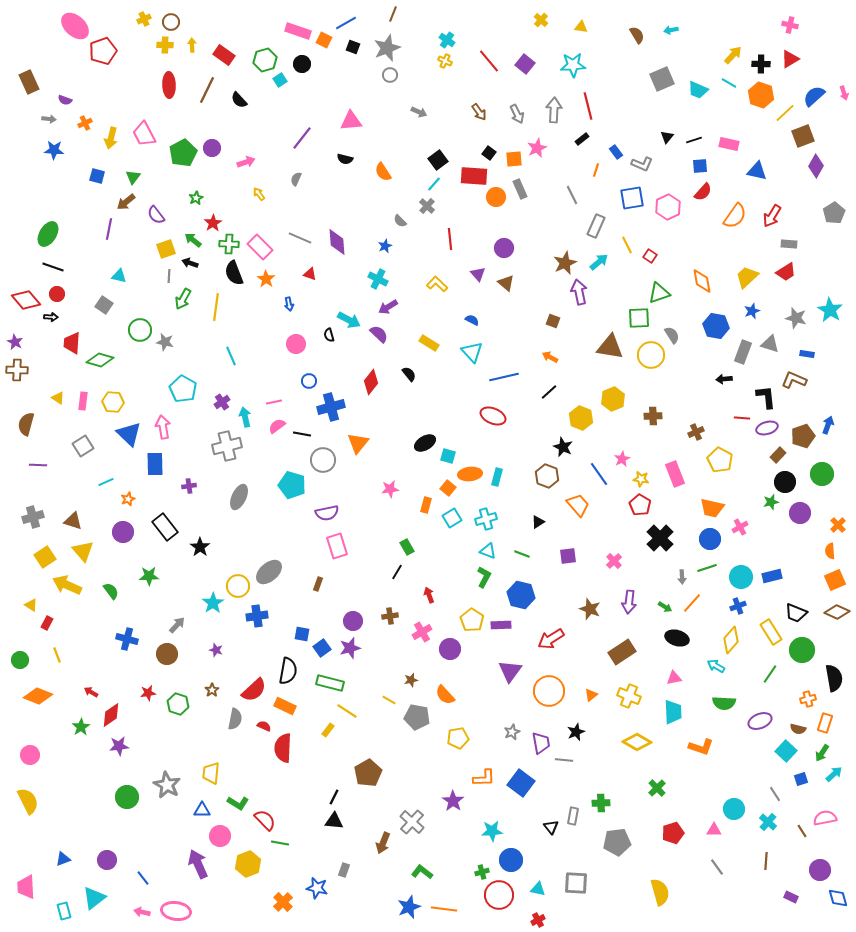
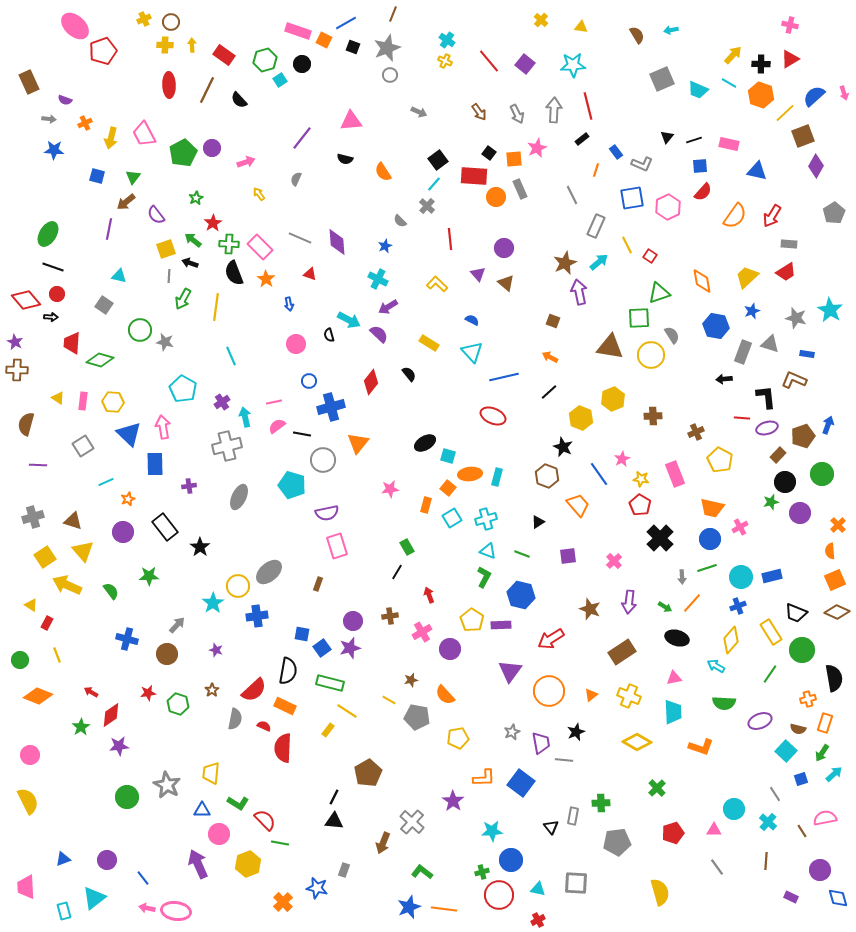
pink circle at (220, 836): moved 1 px left, 2 px up
pink arrow at (142, 912): moved 5 px right, 4 px up
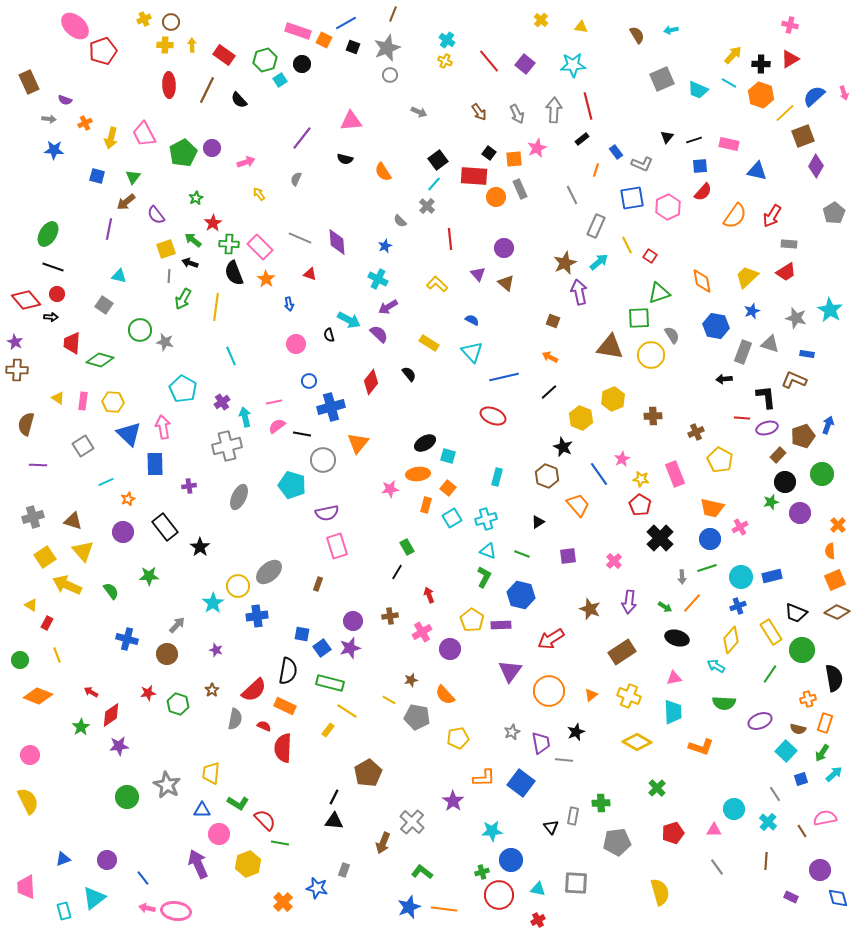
orange ellipse at (470, 474): moved 52 px left
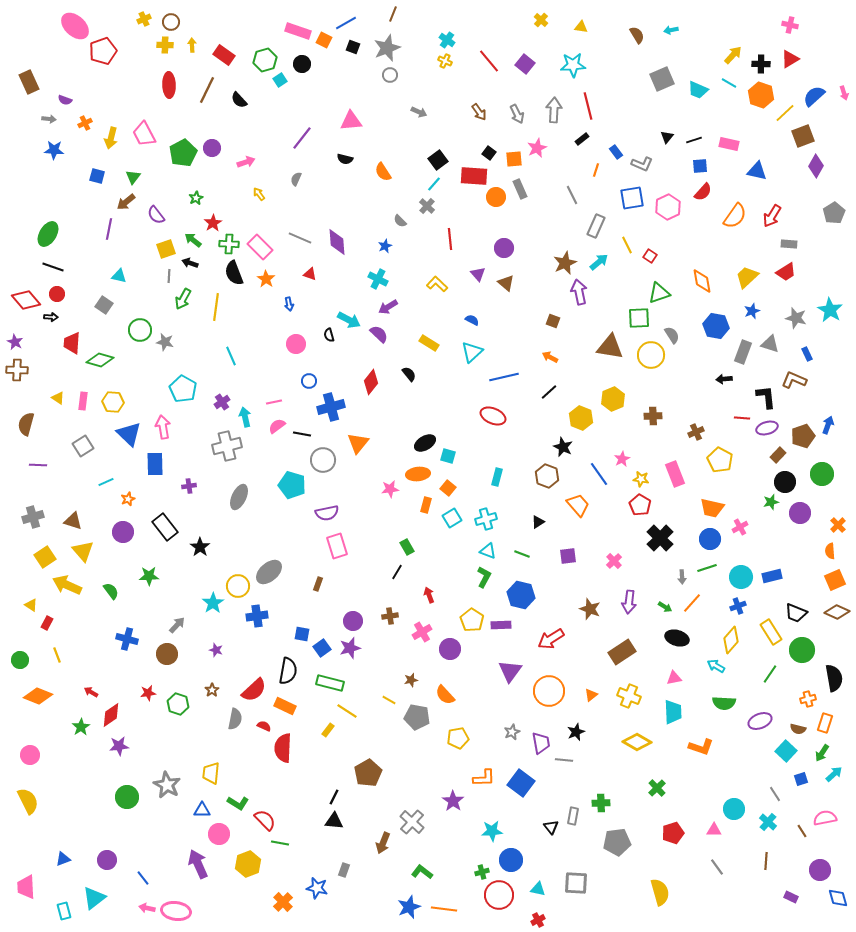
cyan triangle at (472, 352): rotated 30 degrees clockwise
blue rectangle at (807, 354): rotated 56 degrees clockwise
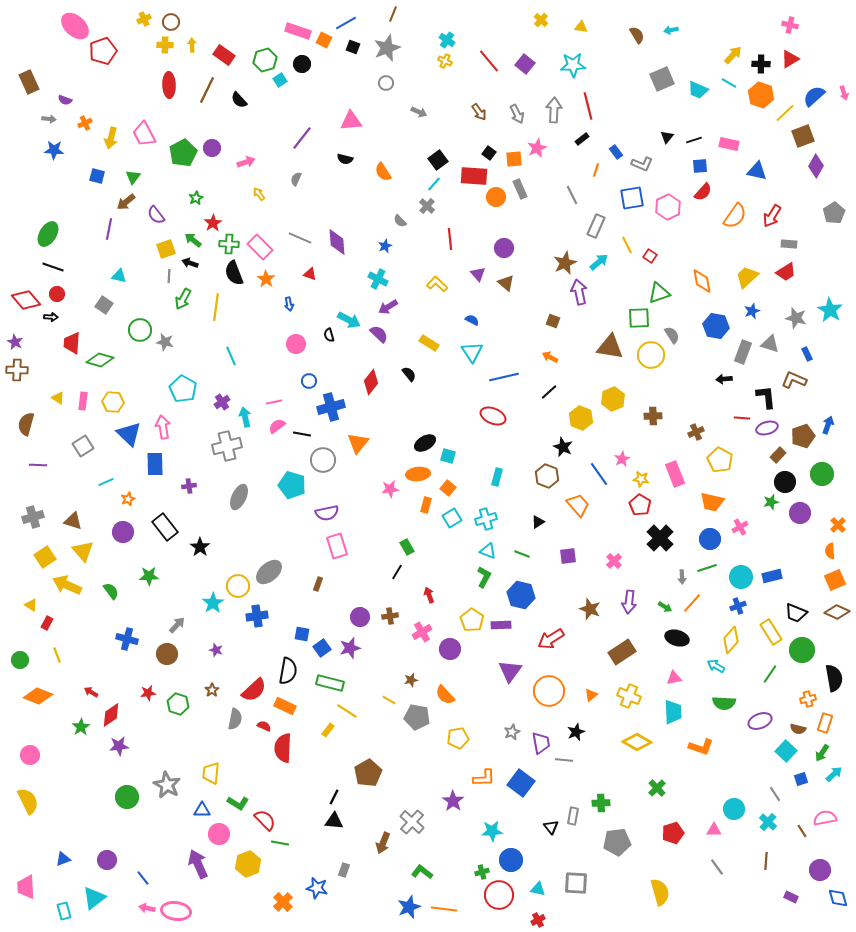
gray circle at (390, 75): moved 4 px left, 8 px down
cyan triangle at (472, 352): rotated 20 degrees counterclockwise
orange trapezoid at (712, 508): moved 6 px up
purple circle at (353, 621): moved 7 px right, 4 px up
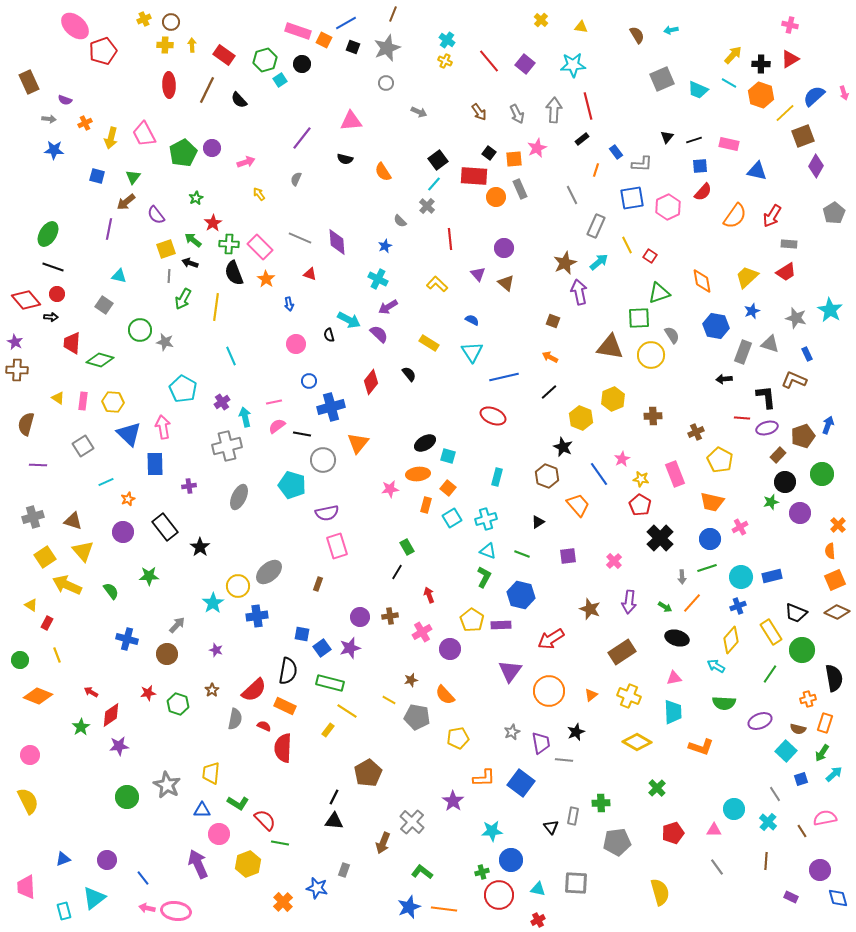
gray L-shape at (642, 164): rotated 20 degrees counterclockwise
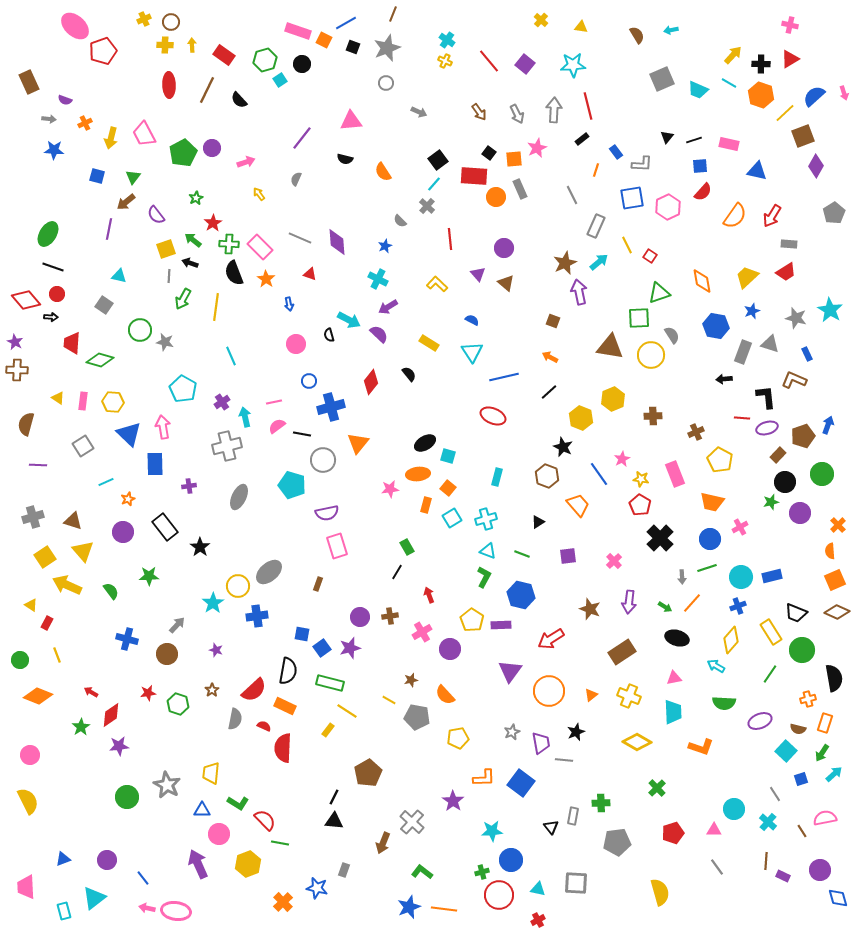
purple rectangle at (791, 897): moved 8 px left, 21 px up
